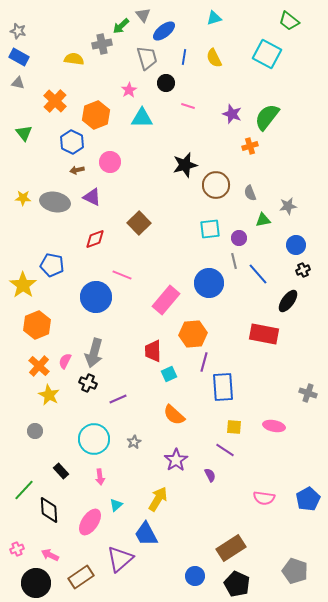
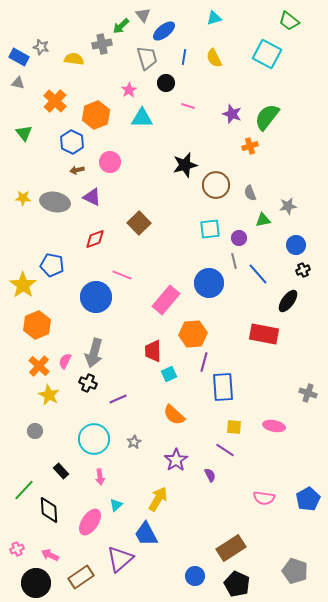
gray star at (18, 31): moved 23 px right, 16 px down
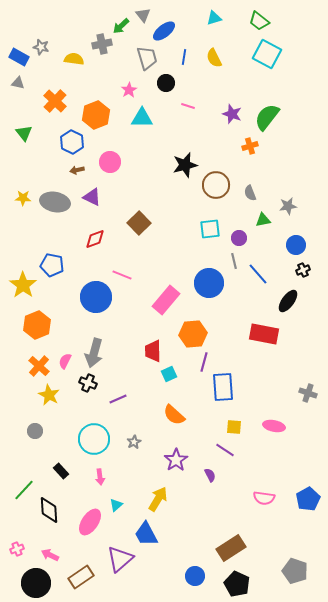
green trapezoid at (289, 21): moved 30 px left
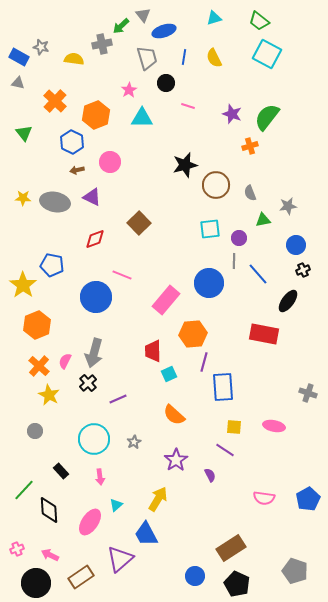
blue ellipse at (164, 31): rotated 20 degrees clockwise
gray line at (234, 261): rotated 14 degrees clockwise
black cross at (88, 383): rotated 24 degrees clockwise
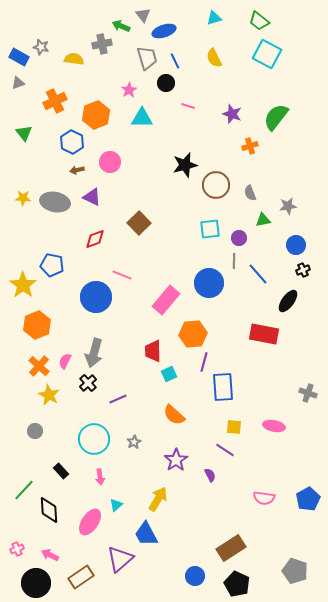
green arrow at (121, 26): rotated 66 degrees clockwise
blue line at (184, 57): moved 9 px left, 4 px down; rotated 35 degrees counterclockwise
gray triangle at (18, 83): rotated 32 degrees counterclockwise
orange cross at (55, 101): rotated 20 degrees clockwise
green semicircle at (267, 117): moved 9 px right
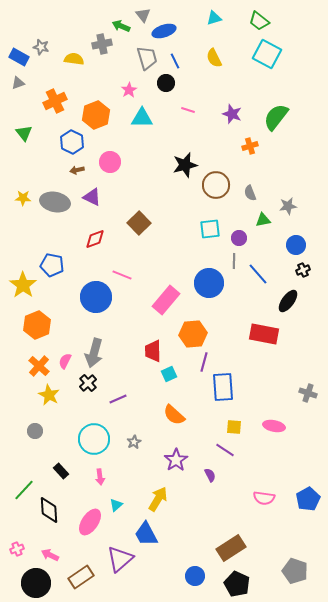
pink line at (188, 106): moved 4 px down
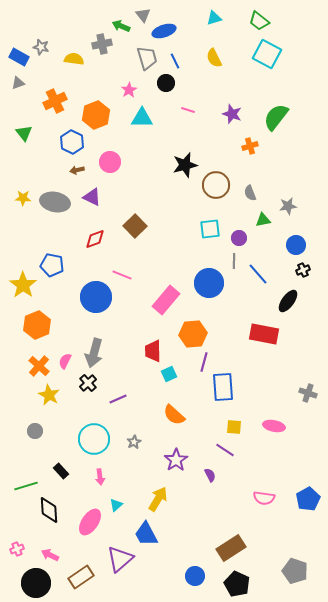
brown square at (139, 223): moved 4 px left, 3 px down
green line at (24, 490): moved 2 px right, 4 px up; rotated 30 degrees clockwise
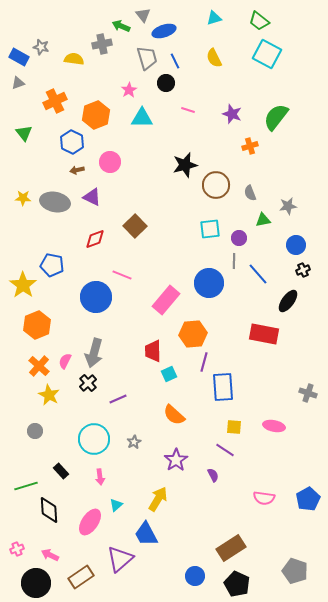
purple semicircle at (210, 475): moved 3 px right
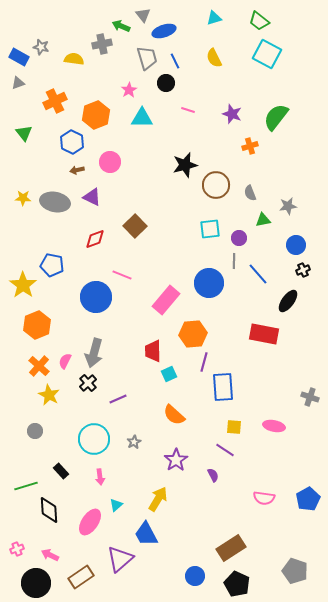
gray cross at (308, 393): moved 2 px right, 4 px down
